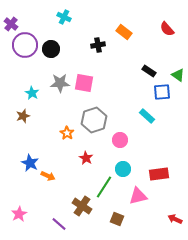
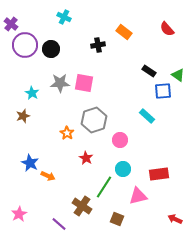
blue square: moved 1 px right, 1 px up
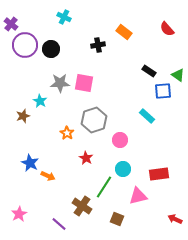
cyan star: moved 8 px right, 8 px down
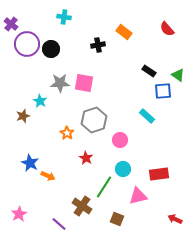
cyan cross: rotated 16 degrees counterclockwise
purple circle: moved 2 px right, 1 px up
